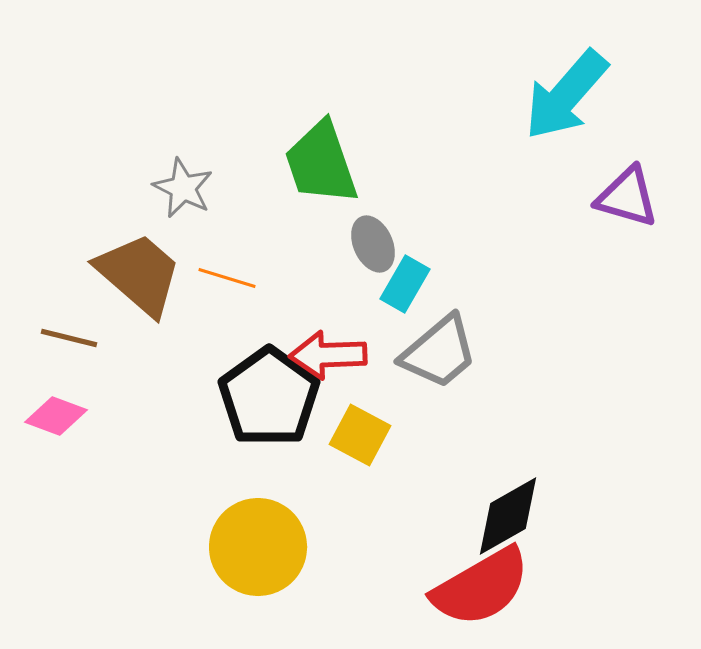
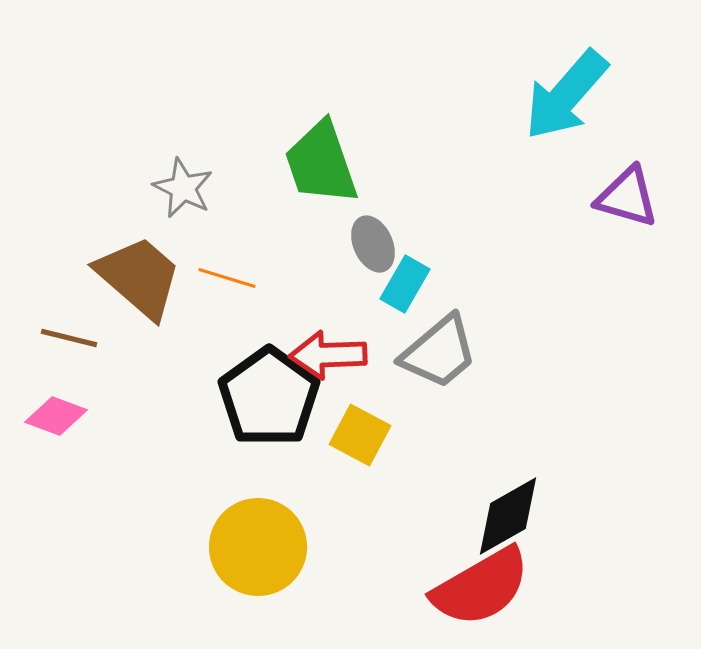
brown trapezoid: moved 3 px down
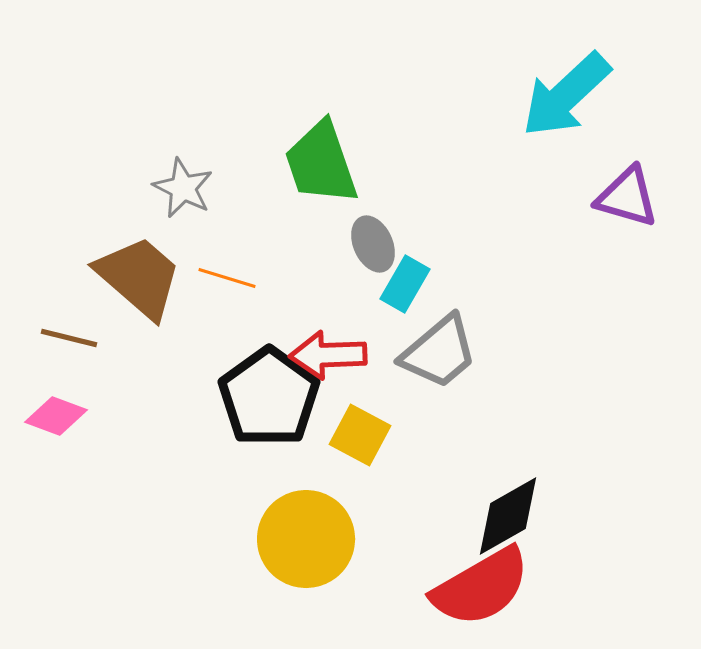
cyan arrow: rotated 6 degrees clockwise
yellow circle: moved 48 px right, 8 px up
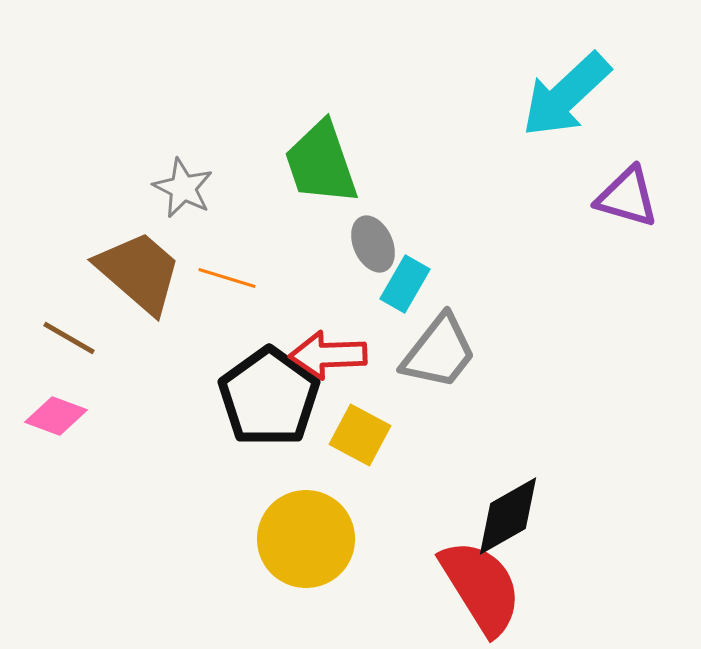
brown trapezoid: moved 5 px up
brown line: rotated 16 degrees clockwise
gray trapezoid: rotated 12 degrees counterclockwise
red semicircle: rotated 92 degrees counterclockwise
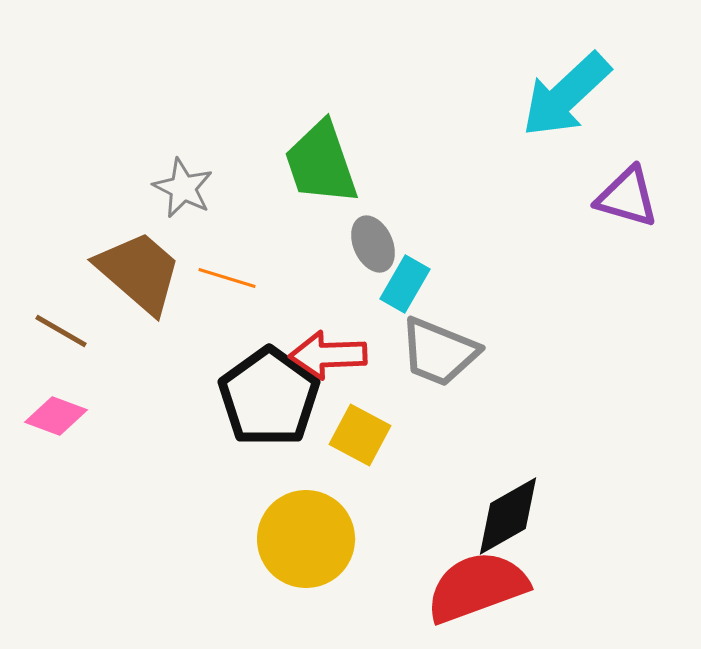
brown line: moved 8 px left, 7 px up
gray trapezoid: rotated 74 degrees clockwise
red semicircle: moved 4 px left; rotated 78 degrees counterclockwise
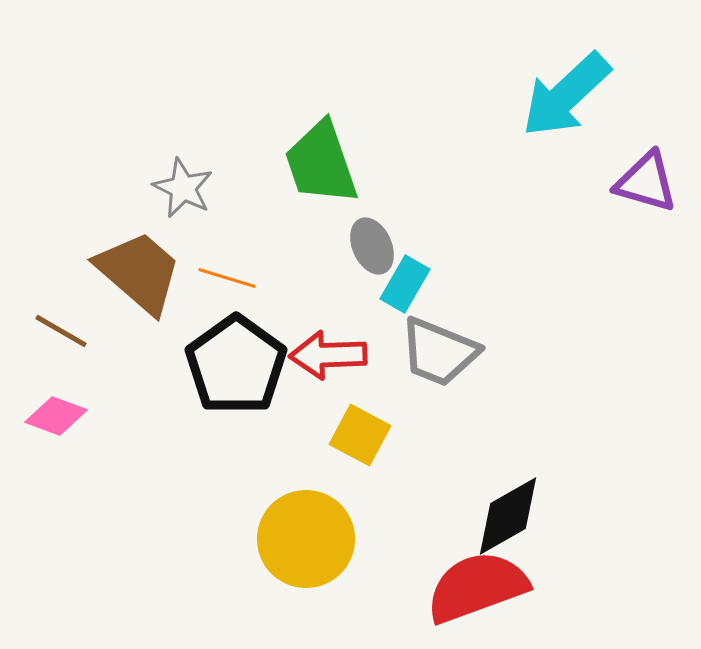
purple triangle: moved 19 px right, 15 px up
gray ellipse: moved 1 px left, 2 px down
black pentagon: moved 33 px left, 32 px up
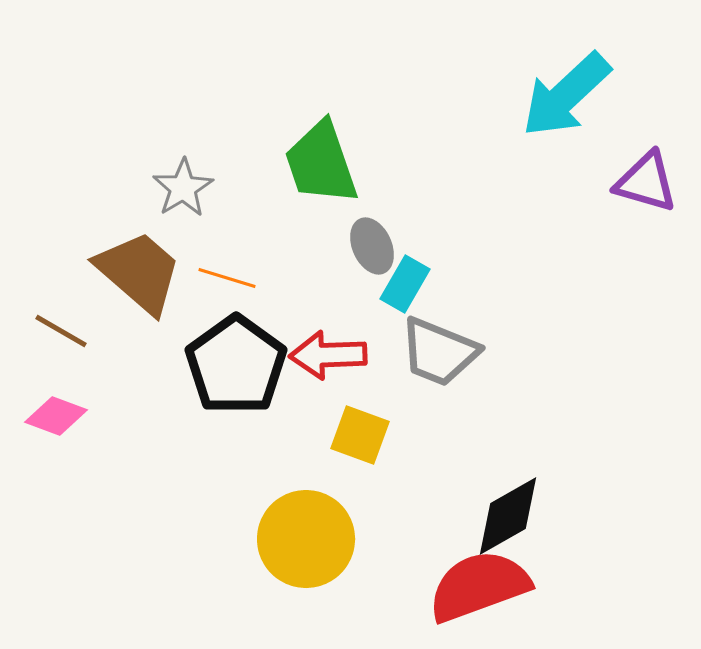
gray star: rotated 14 degrees clockwise
yellow square: rotated 8 degrees counterclockwise
red semicircle: moved 2 px right, 1 px up
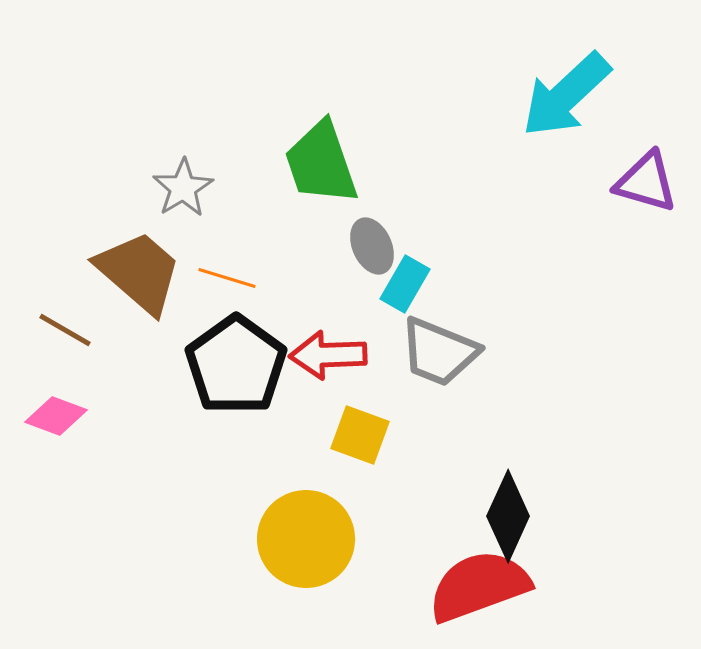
brown line: moved 4 px right, 1 px up
black diamond: rotated 36 degrees counterclockwise
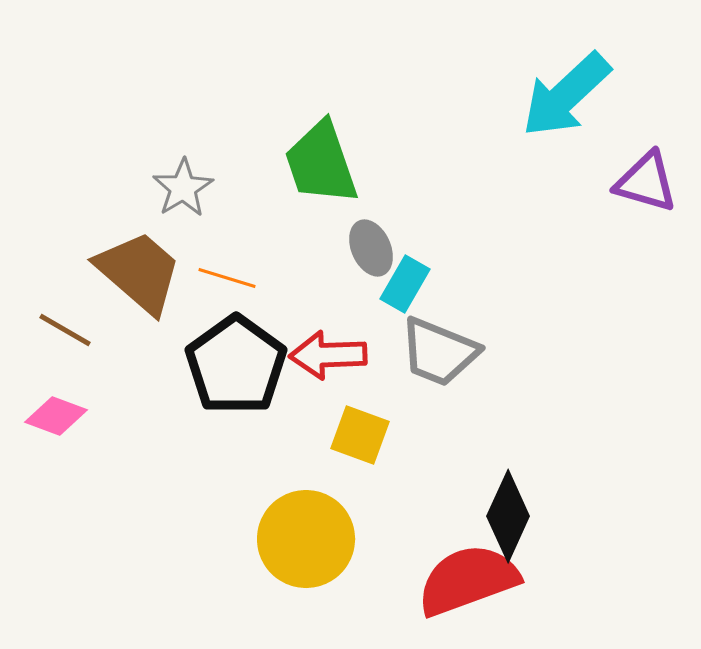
gray ellipse: moved 1 px left, 2 px down
red semicircle: moved 11 px left, 6 px up
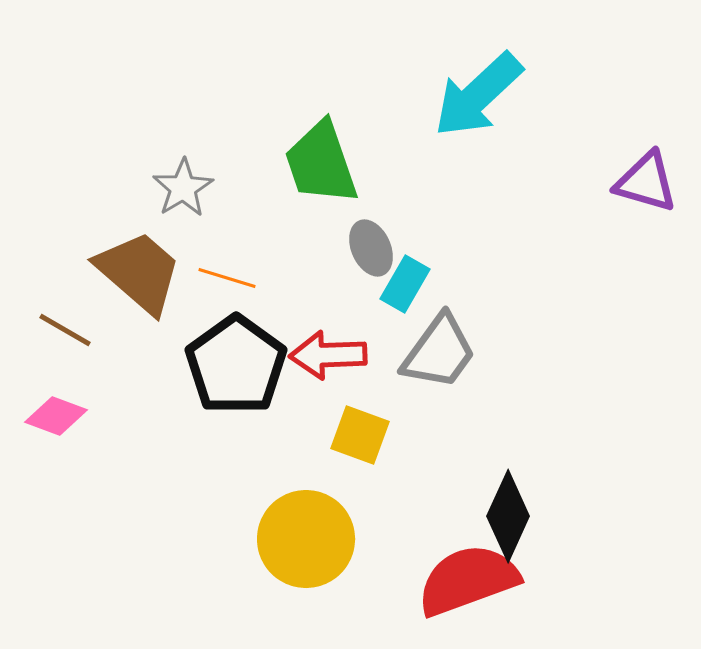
cyan arrow: moved 88 px left
gray trapezoid: rotated 76 degrees counterclockwise
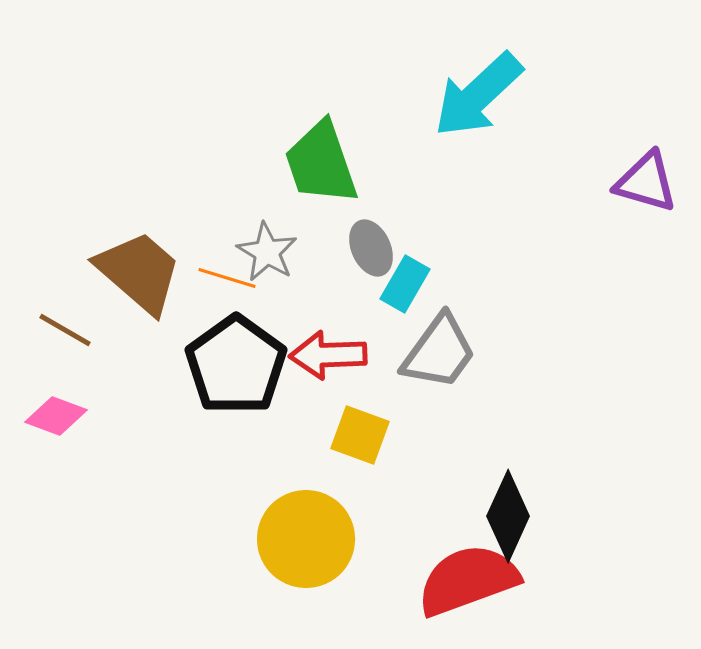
gray star: moved 84 px right, 64 px down; rotated 10 degrees counterclockwise
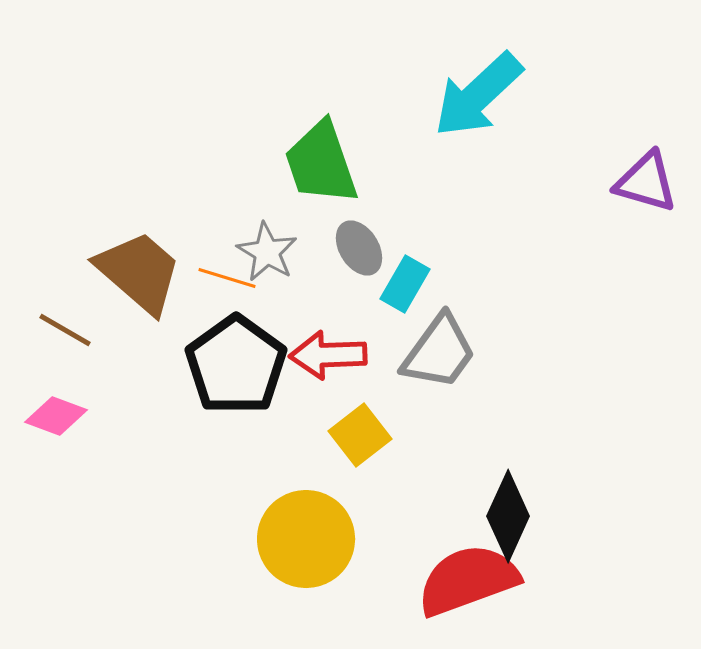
gray ellipse: moved 12 px left; rotated 8 degrees counterclockwise
yellow square: rotated 32 degrees clockwise
